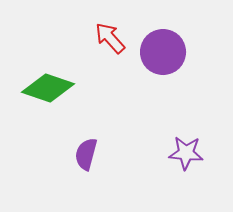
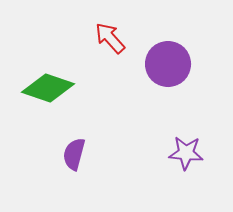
purple circle: moved 5 px right, 12 px down
purple semicircle: moved 12 px left
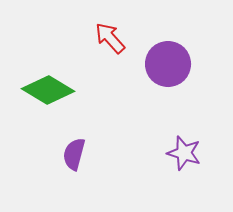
green diamond: moved 2 px down; rotated 12 degrees clockwise
purple star: moved 2 px left; rotated 12 degrees clockwise
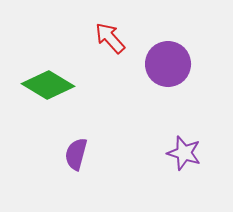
green diamond: moved 5 px up
purple semicircle: moved 2 px right
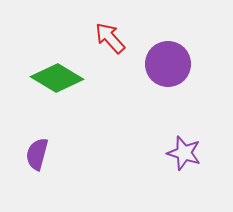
green diamond: moved 9 px right, 7 px up
purple semicircle: moved 39 px left
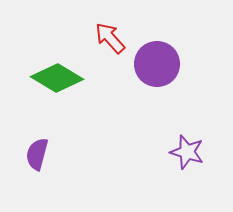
purple circle: moved 11 px left
purple star: moved 3 px right, 1 px up
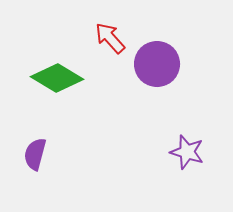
purple semicircle: moved 2 px left
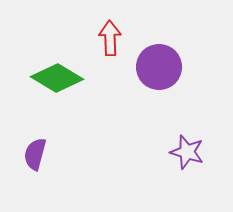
red arrow: rotated 40 degrees clockwise
purple circle: moved 2 px right, 3 px down
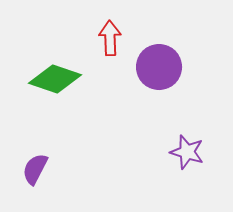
green diamond: moved 2 px left, 1 px down; rotated 12 degrees counterclockwise
purple semicircle: moved 15 px down; rotated 12 degrees clockwise
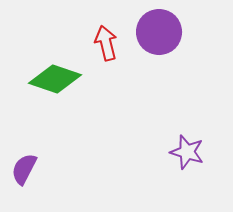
red arrow: moved 4 px left, 5 px down; rotated 12 degrees counterclockwise
purple circle: moved 35 px up
purple semicircle: moved 11 px left
